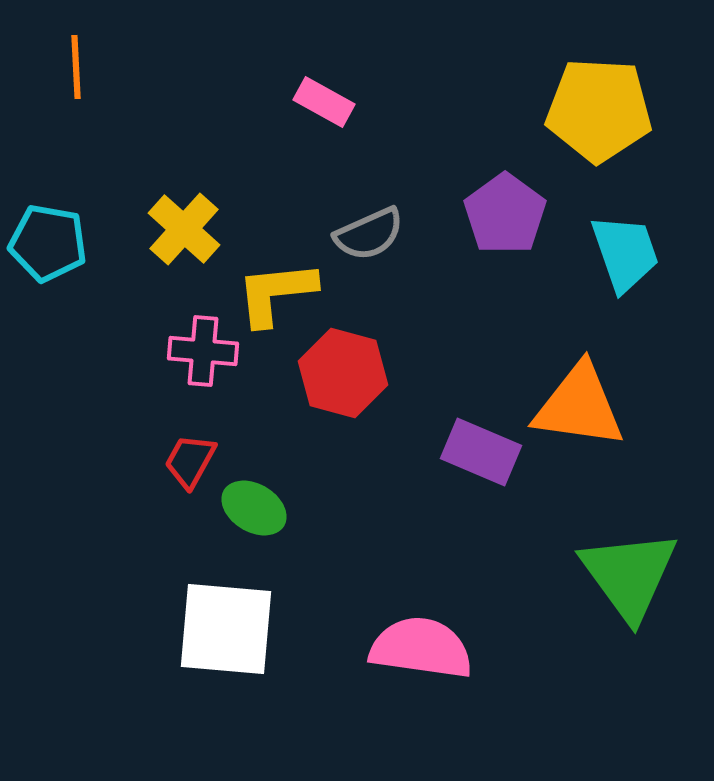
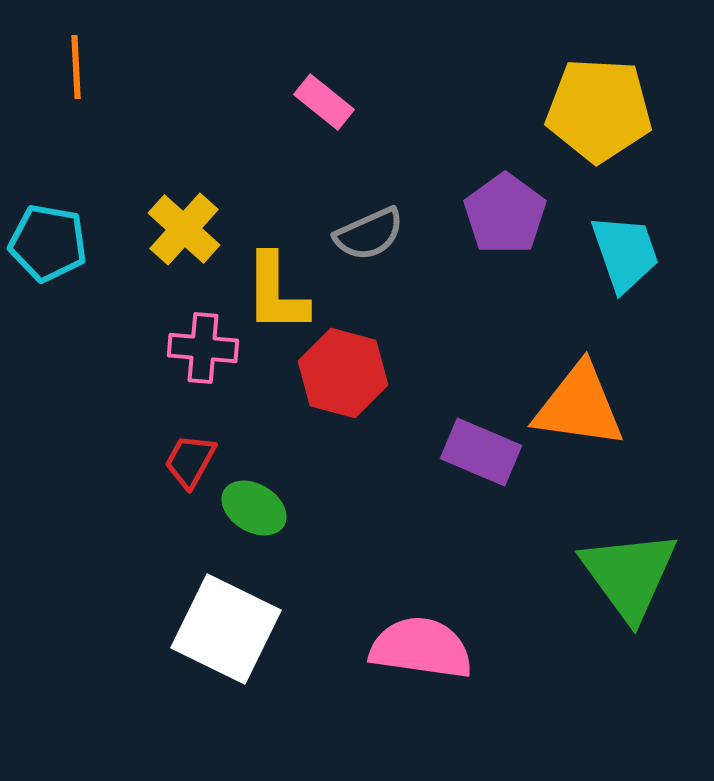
pink rectangle: rotated 10 degrees clockwise
yellow L-shape: rotated 84 degrees counterclockwise
pink cross: moved 3 px up
white square: rotated 21 degrees clockwise
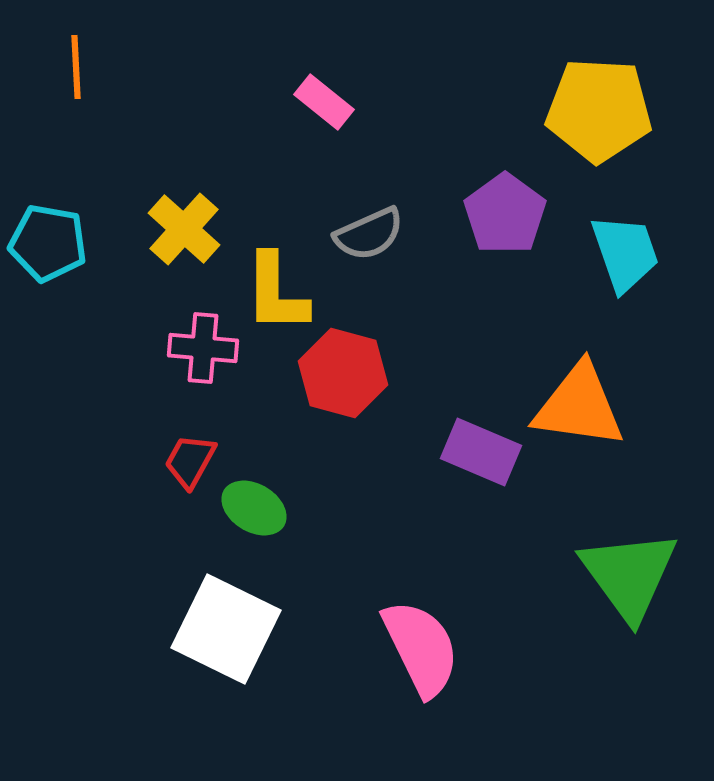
pink semicircle: rotated 56 degrees clockwise
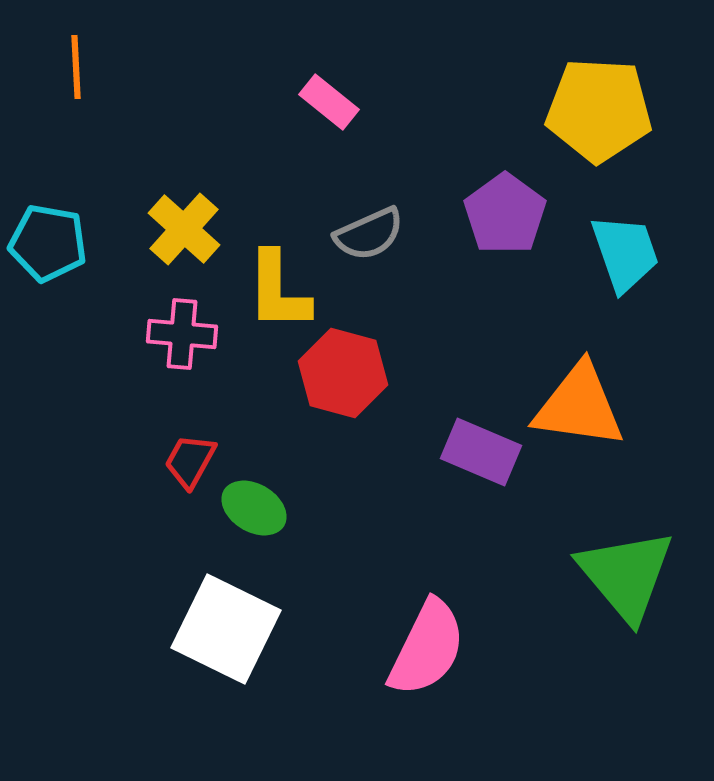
pink rectangle: moved 5 px right
yellow L-shape: moved 2 px right, 2 px up
pink cross: moved 21 px left, 14 px up
green triangle: moved 3 px left; rotated 4 degrees counterclockwise
pink semicircle: moved 6 px right; rotated 52 degrees clockwise
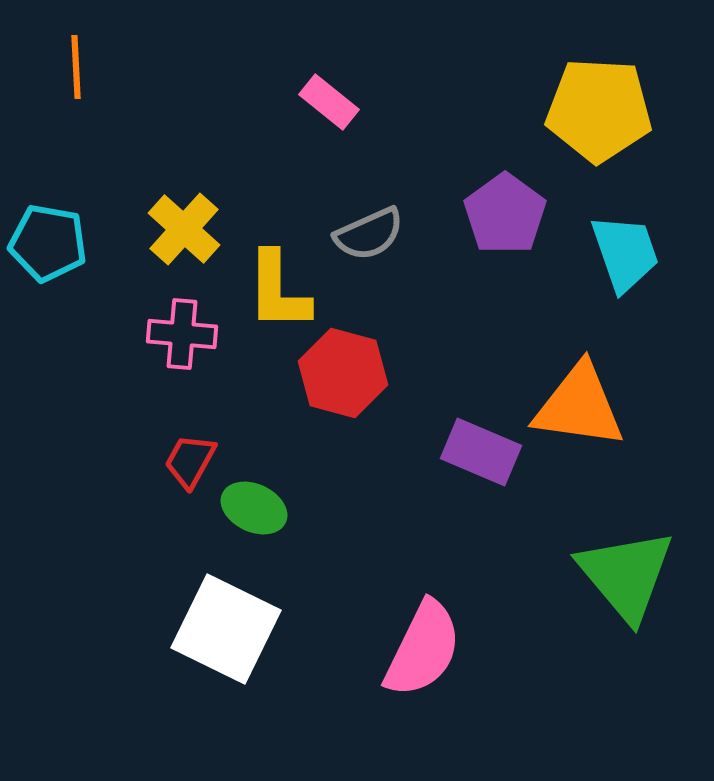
green ellipse: rotated 6 degrees counterclockwise
pink semicircle: moved 4 px left, 1 px down
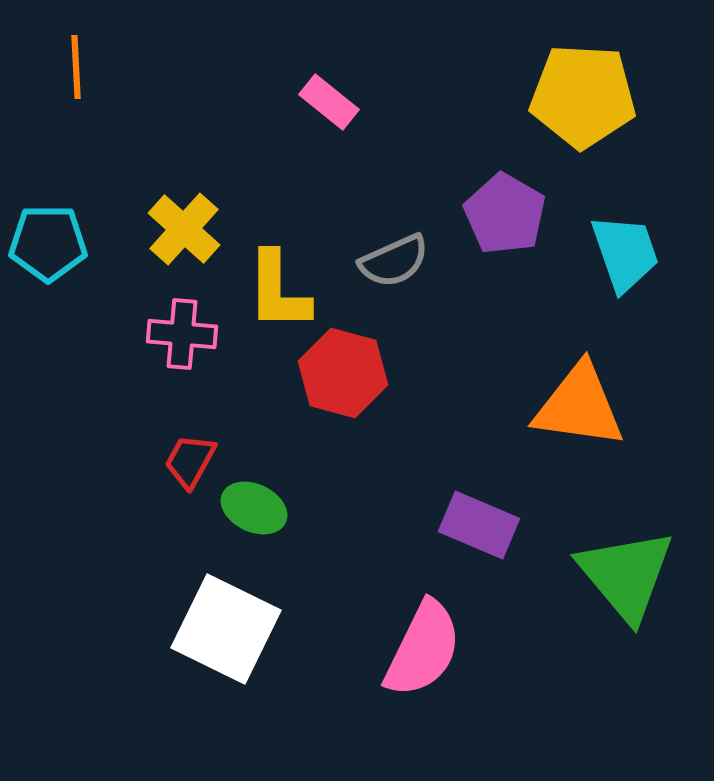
yellow pentagon: moved 16 px left, 14 px up
purple pentagon: rotated 6 degrees counterclockwise
gray semicircle: moved 25 px right, 27 px down
cyan pentagon: rotated 10 degrees counterclockwise
purple rectangle: moved 2 px left, 73 px down
